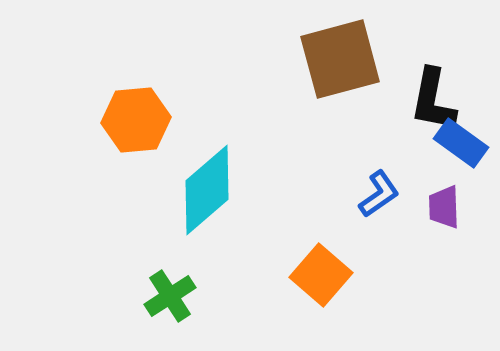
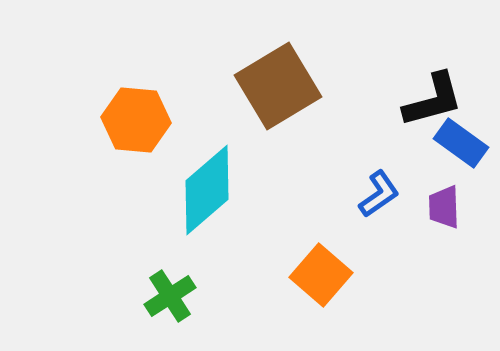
brown square: moved 62 px left, 27 px down; rotated 16 degrees counterclockwise
black L-shape: rotated 116 degrees counterclockwise
orange hexagon: rotated 10 degrees clockwise
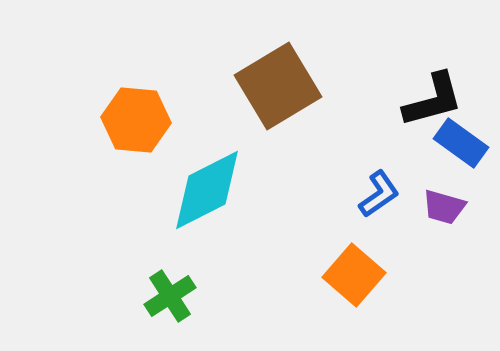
cyan diamond: rotated 14 degrees clockwise
purple trapezoid: rotated 72 degrees counterclockwise
orange square: moved 33 px right
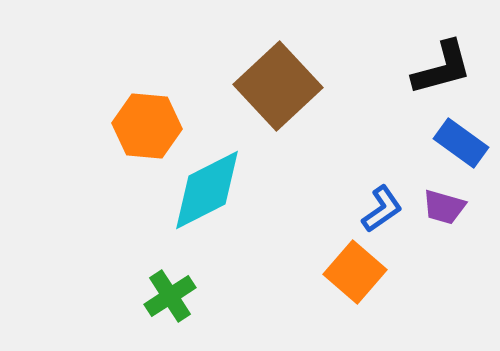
brown square: rotated 12 degrees counterclockwise
black L-shape: moved 9 px right, 32 px up
orange hexagon: moved 11 px right, 6 px down
blue L-shape: moved 3 px right, 15 px down
orange square: moved 1 px right, 3 px up
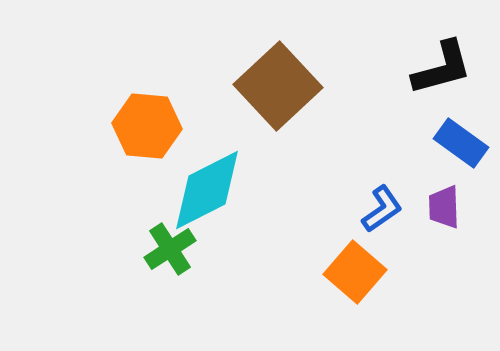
purple trapezoid: rotated 72 degrees clockwise
green cross: moved 47 px up
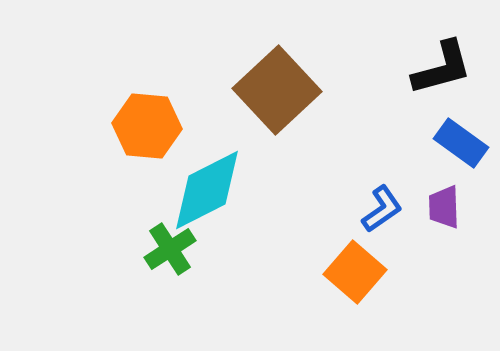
brown square: moved 1 px left, 4 px down
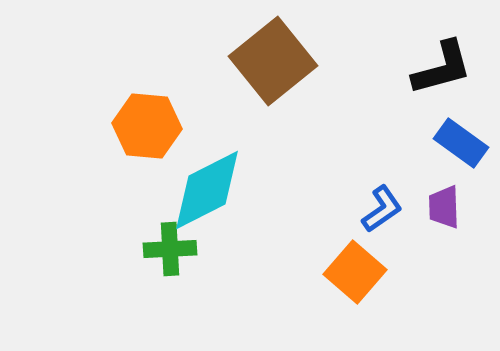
brown square: moved 4 px left, 29 px up; rotated 4 degrees clockwise
green cross: rotated 30 degrees clockwise
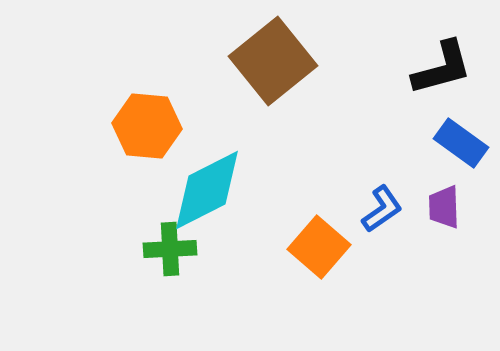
orange square: moved 36 px left, 25 px up
